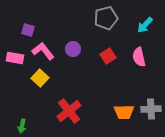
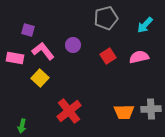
purple circle: moved 4 px up
pink semicircle: rotated 90 degrees clockwise
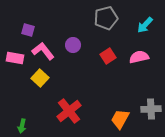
orange trapezoid: moved 4 px left, 7 px down; rotated 120 degrees clockwise
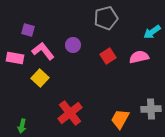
cyan arrow: moved 7 px right, 7 px down; rotated 12 degrees clockwise
red cross: moved 1 px right, 2 px down
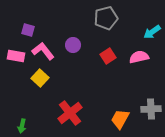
pink rectangle: moved 1 px right, 2 px up
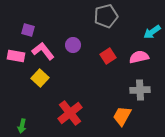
gray pentagon: moved 2 px up
gray cross: moved 11 px left, 19 px up
orange trapezoid: moved 2 px right, 3 px up
